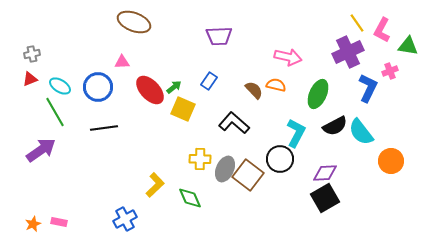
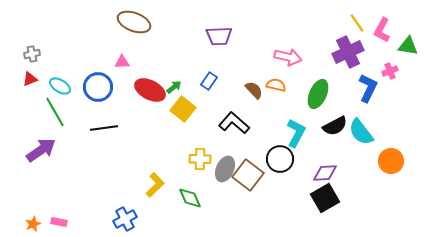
red ellipse: rotated 20 degrees counterclockwise
yellow square: rotated 15 degrees clockwise
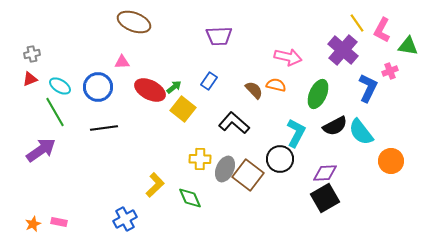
purple cross: moved 5 px left, 2 px up; rotated 24 degrees counterclockwise
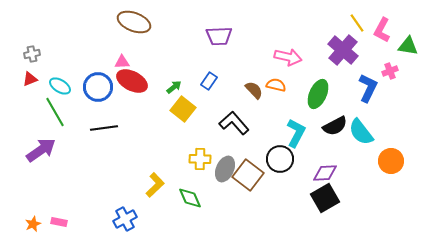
red ellipse: moved 18 px left, 9 px up
black L-shape: rotated 8 degrees clockwise
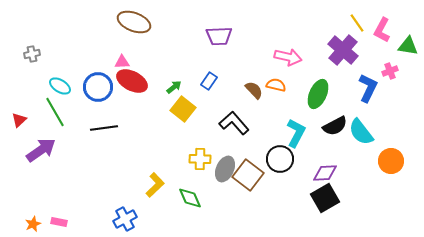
red triangle: moved 11 px left, 41 px down; rotated 21 degrees counterclockwise
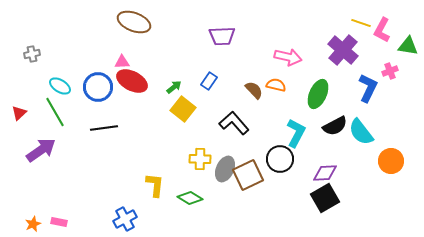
yellow line: moved 4 px right; rotated 36 degrees counterclockwise
purple trapezoid: moved 3 px right
red triangle: moved 7 px up
brown square: rotated 28 degrees clockwise
yellow L-shape: rotated 40 degrees counterclockwise
green diamond: rotated 35 degrees counterclockwise
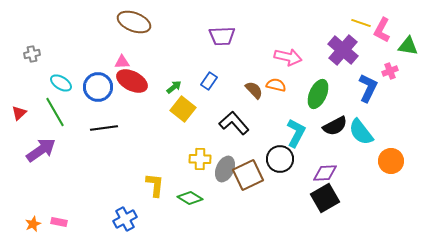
cyan ellipse: moved 1 px right, 3 px up
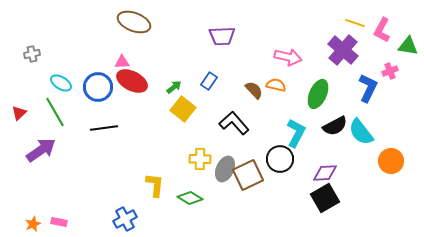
yellow line: moved 6 px left
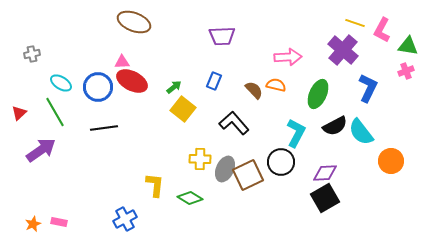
pink arrow: rotated 16 degrees counterclockwise
pink cross: moved 16 px right
blue rectangle: moved 5 px right; rotated 12 degrees counterclockwise
black circle: moved 1 px right, 3 px down
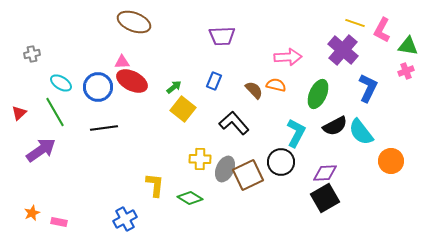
orange star: moved 1 px left, 11 px up
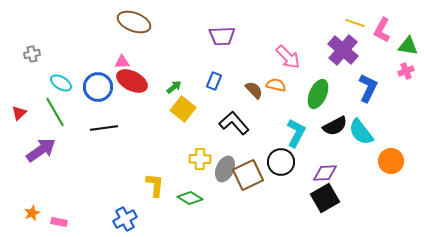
pink arrow: rotated 48 degrees clockwise
